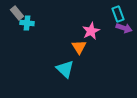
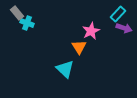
cyan rectangle: rotated 63 degrees clockwise
cyan cross: rotated 16 degrees clockwise
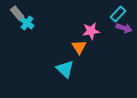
cyan cross: rotated 16 degrees clockwise
pink star: rotated 18 degrees clockwise
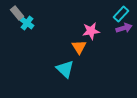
cyan rectangle: moved 3 px right
purple arrow: rotated 35 degrees counterclockwise
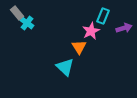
cyan rectangle: moved 18 px left, 2 px down; rotated 21 degrees counterclockwise
pink star: rotated 18 degrees counterclockwise
cyan triangle: moved 2 px up
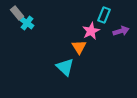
cyan rectangle: moved 1 px right, 1 px up
purple arrow: moved 3 px left, 3 px down
